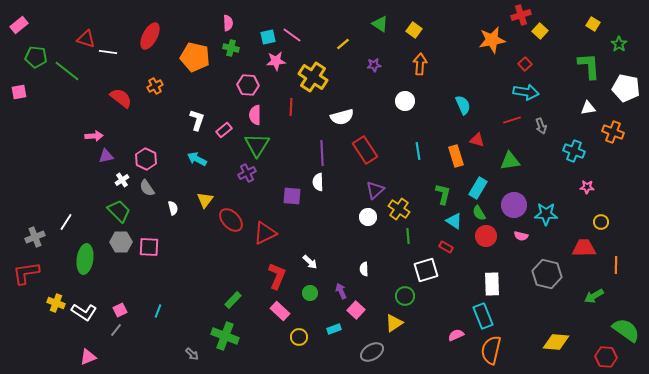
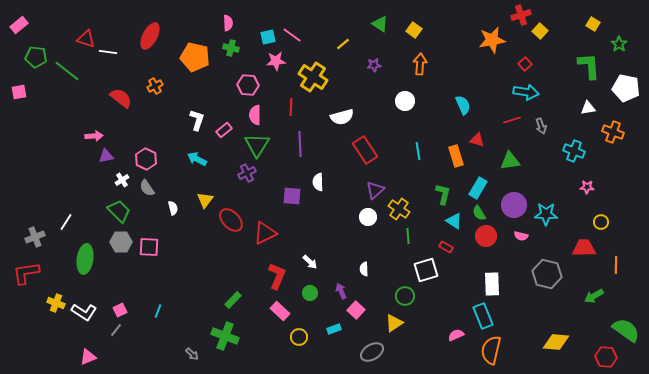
purple line at (322, 153): moved 22 px left, 9 px up
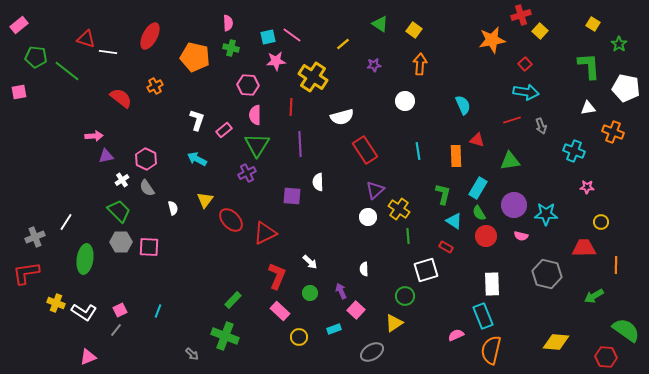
orange rectangle at (456, 156): rotated 15 degrees clockwise
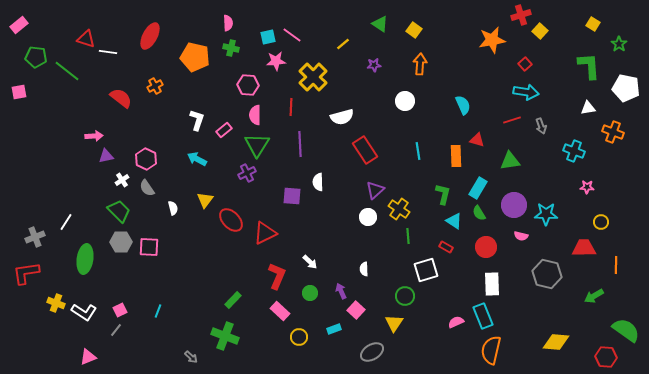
yellow cross at (313, 77): rotated 12 degrees clockwise
red circle at (486, 236): moved 11 px down
yellow triangle at (394, 323): rotated 24 degrees counterclockwise
pink semicircle at (456, 335): moved 13 px up
gray arrow at (192, 354): moved 1 px left, 3 px down
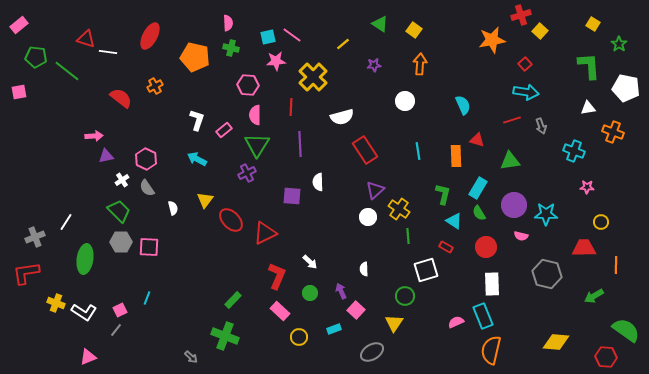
cyan line at (158, 311): moved 11 px left, 13 px up
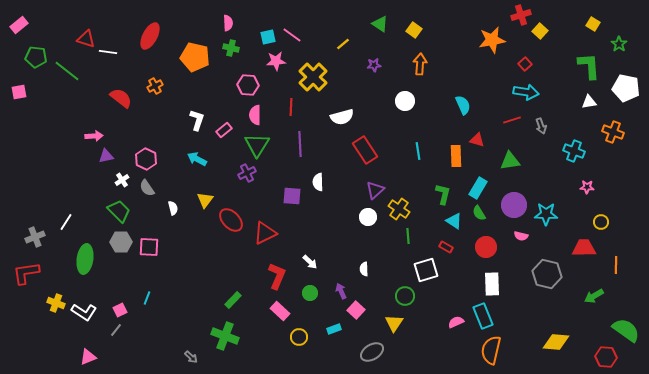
white triangle at (588, 108): moved 1 px right, 6 px up
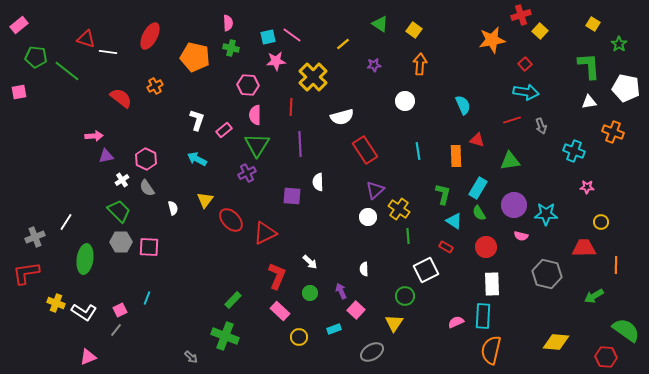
white square at (426, 270): rotated 10 degrees counterclockwise
cyan rectangle at (483, 316): rotated 25 degrees clockwise
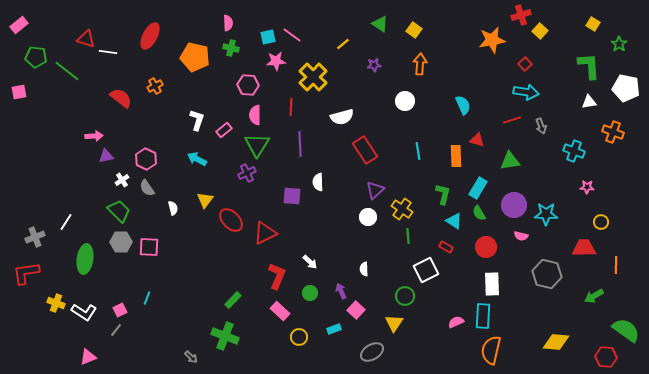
yellow cross at (399, 209): moved 3 px right
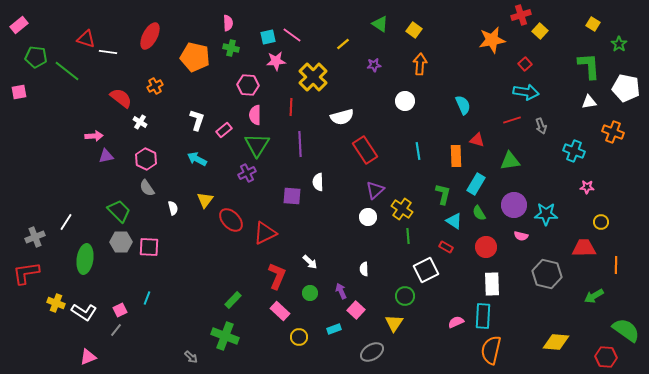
white cross at (122, 180): moved 18 px right, 58 px up; rotated 24 degrees counterclockwise
cyan rectangle at (478, 188): moved 2 px left, 4 px up
